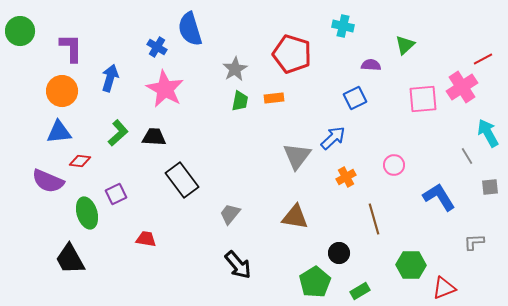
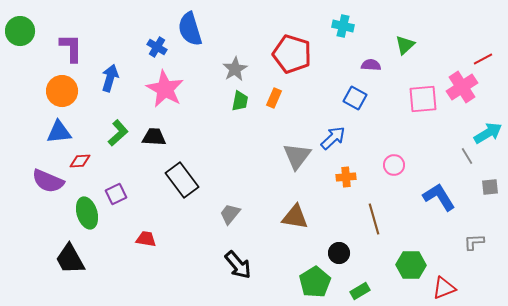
orange rectangle at (274, 98): rotated 60 degrees counterclockwise
blue square at (355, 98): rotated 35 degrees counterclockwise
cyan arrow at (488, 133): rotated 88 degrees clockwise
red diamond at (80, 161): rotated 10 degrees counterclockwise
orange cross at (346, 177): rotated 24 degrees clockwise
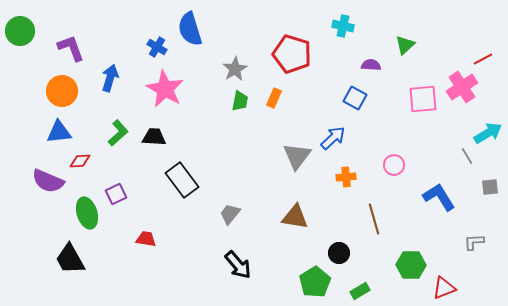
purple L-shape at (71, 48): rotated 20 degrees counterclockwise
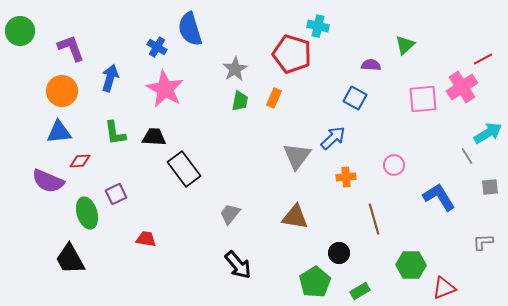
cyan cross at (343, 26): moved 25 px left
green L-shape at (118, 133): moved 3 px left; rotated 124 degrees clockwise
black rectangle at (182, 180): moved 2 px right, 11 px up
gray L-shape at (474, 242): moved 9 px right
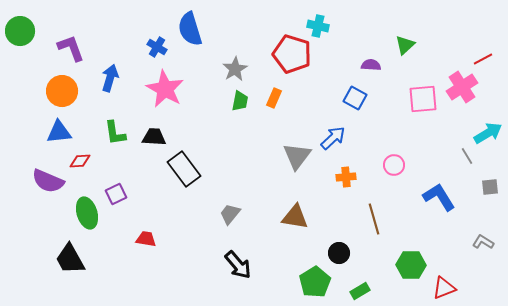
gray L-shape at (483, 242): rotated 35 degrees clockwise
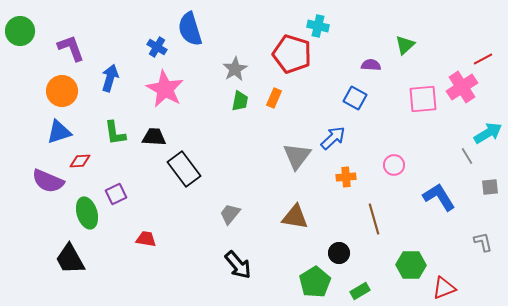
blue triangle at (59, 132): rotated 12 degrees counterclockwise
gray L-shape at (483, 242): rotated 45 degrees clockwise
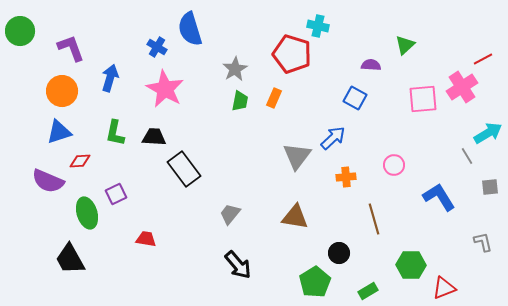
green L-shape at (115, 133): rotated 20 degrees clockwise
green rectangle at (360, 291): moved 8 px right
